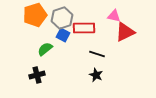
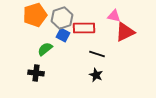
black cross: moved 1 px left, 2 px up; rotated 21 degrees clockwise
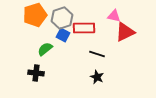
black star: moved 1 px right, 2 px down
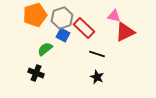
red rectangle: rotated 45 degrees clockwise
black cross: rotated 14 degrees clockwise
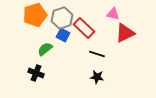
pink triangle: moved 1 px left, 2 px up
red triangle: moved 1 px down
black star: rotated 16 degrees counterclockwise
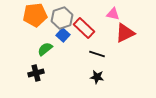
orange pentagon: rotated 10 degrees clockwise
blue square: rotated 16 degrees clockwise
black cross: rotated 35 degrees counterclockwise
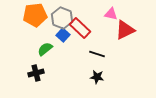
pink triangle: moved 2 px left
gray hexagon: rotated 20 degrees counterclockwise
red rectangle: moved 4 px left
red triangle: moved 3 px up
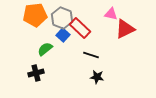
red triangle: moved 1 px up
black line: moved 6 px left, 1 px down
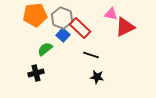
red triangle: moved 2 px up
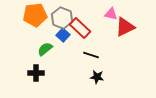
black cross: rotated 14 degrees clockwise
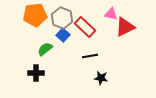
red rectangle: moved 5 px right, 1 px up
black line: moved 1 px left, 1 px down; rotated 28 degrees counterclockwise
black star: moved 4 px right, 1 px down
